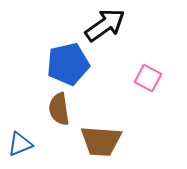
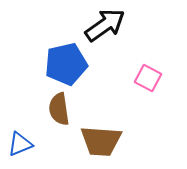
blue pentagon: moved 2 px left
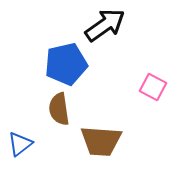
pink square: moved 5 px right, 9 px down
blue triangle: rotated 16 degrees counterclockwise
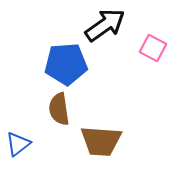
blue pentagon: rotated 9 degrees clockwise
pink square: moved 39 px up
blue triangle: moved 2 px left
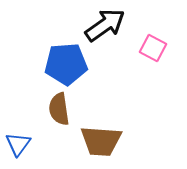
blue triangle: rotated 16 degrees counterclockwise
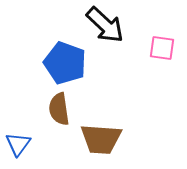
black arrow: rotated 78 degrees clockwise
pink square: moved 9 px right; rotated 20 degrees counterclockwise
blue pentagon: moved 1 px left, 1 px up; rotated 24 degrees clockwise
brown trapezoid: moved 2 px up
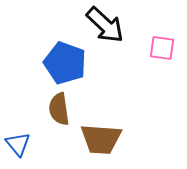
blue triangle: rotated 16 degrees counterclockwise
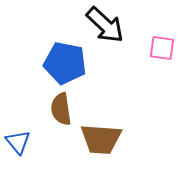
blue pentagon: rotated 9 degrees counterclockwise
brown semicircle: moved 2 px right
blue triangle: moved 2 px up
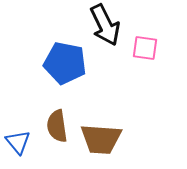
black arrow: rotated 21 degrees clockwise
pink square: moved 17 px left
brown semicircle: moved 4 px left, 17 px down
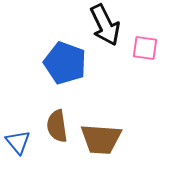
blue pentagon: rotated 9 degrees clockwise
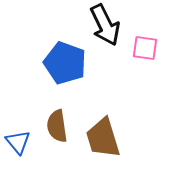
brown trapezoid: moved 2 px right, 1 px up; rotated 69 degrees clockwise
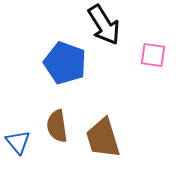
black arrow: moved 1 px left; rotated 6 degrees counterclockwise
pink square: moved 8 px right, 7 px down
